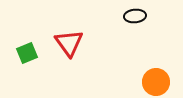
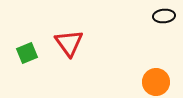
black ellipse: moved 29 px right
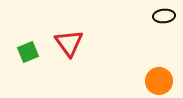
green square: moved 1 px right, 1 px up
orange circle: moved 3 px right, 1 px up
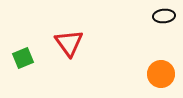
green square: moved 5 px left, 6 px down
orange circle: moved 2 px right, 7 px up
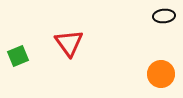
green square: moved 5 px left, 2 px up
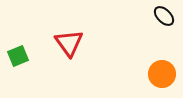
black ellipse: rotated 50 degrees clockwise
orange circle: moved 1 px right
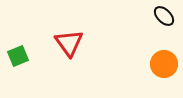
orange circle: moved 2 px right, 10 px up
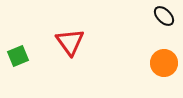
red triangle: moved 1 px right, 1 px up
orange circle: moved 1 px up
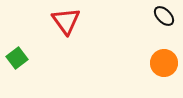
red triangle: moved 4 px left, 21 px up
green square: moved 1 px left, 2 px down; rotated 15 degrees counterclockwise
